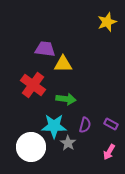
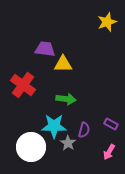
red cross: moved 10 px left
purple semicircle: moved 1 px left, 5 px down
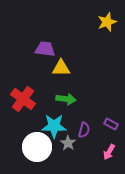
yellow triangle: moved 2 px left, 4 px down
red cross: moved 14 px down
white circle: moved 6 px right
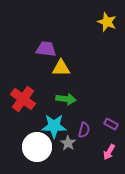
yellow star: rotated 30 degrees counterclockwise
purple trapezoid: moved 1 px right
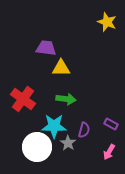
purple trapezoid: moved 1 px up
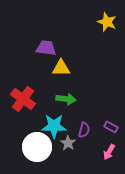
purple rectangle: moved 3 px down
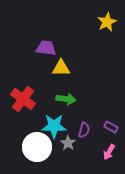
yellow star: rotated 24 degrees clockwise
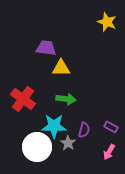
yellow star: rotated 24 degrees counterclockwise
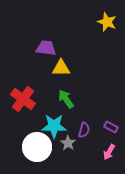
green arrow: rotated 132 degrees counterclockwise
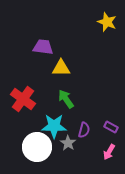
purple trapezoid: moved 3 px left, 1 px up
